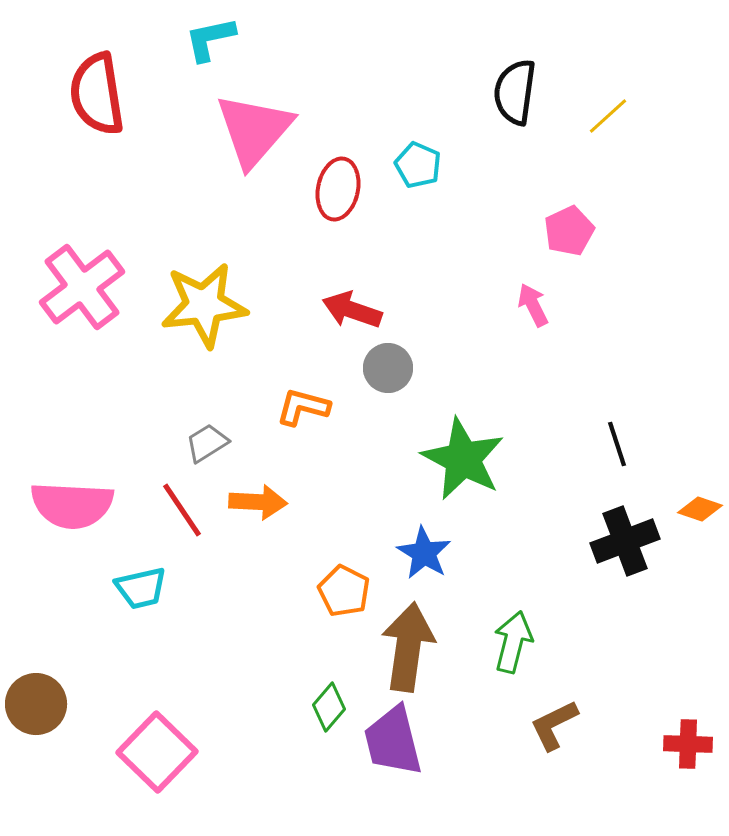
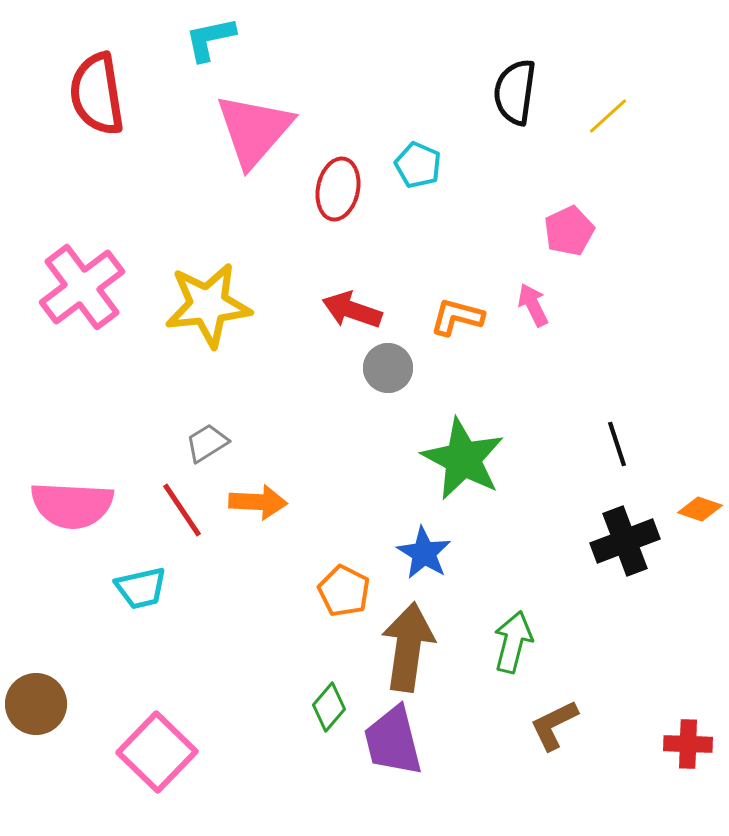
yellow star: moved 4 px right
orange L-shape: moved 154 px right, 90 px up
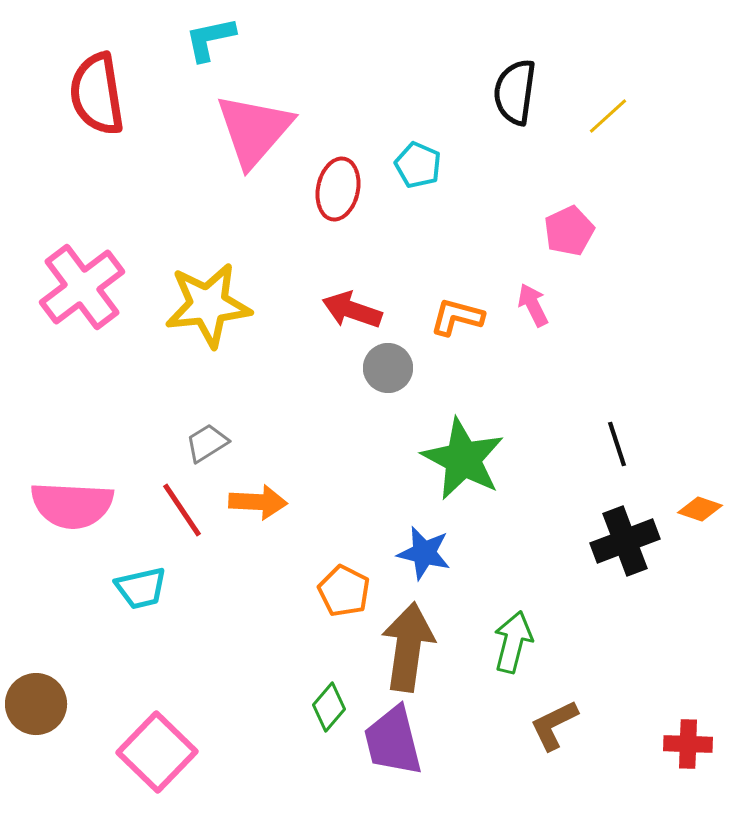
blue star: rotated 18 degrees counterclockwise
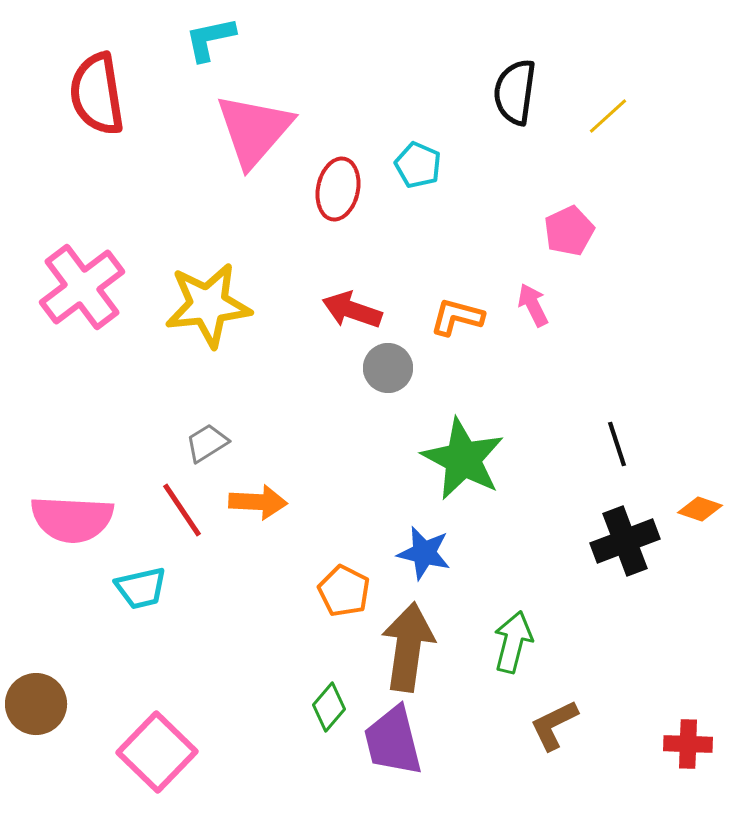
pink semicircle: moved 14 px down
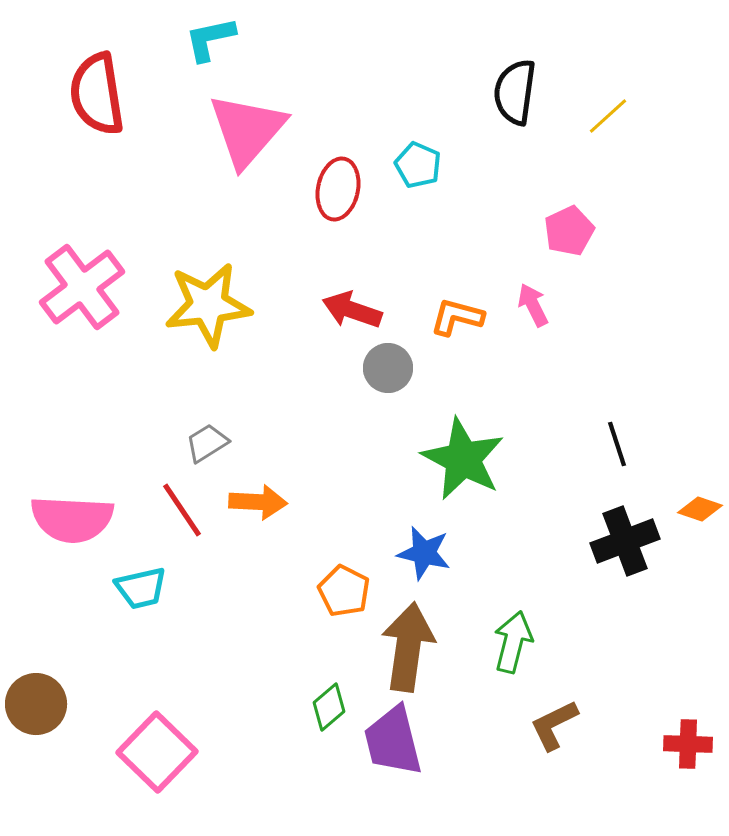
pink triangle: moved 7 px left
green diamond: rotated 9 degrees clockwise
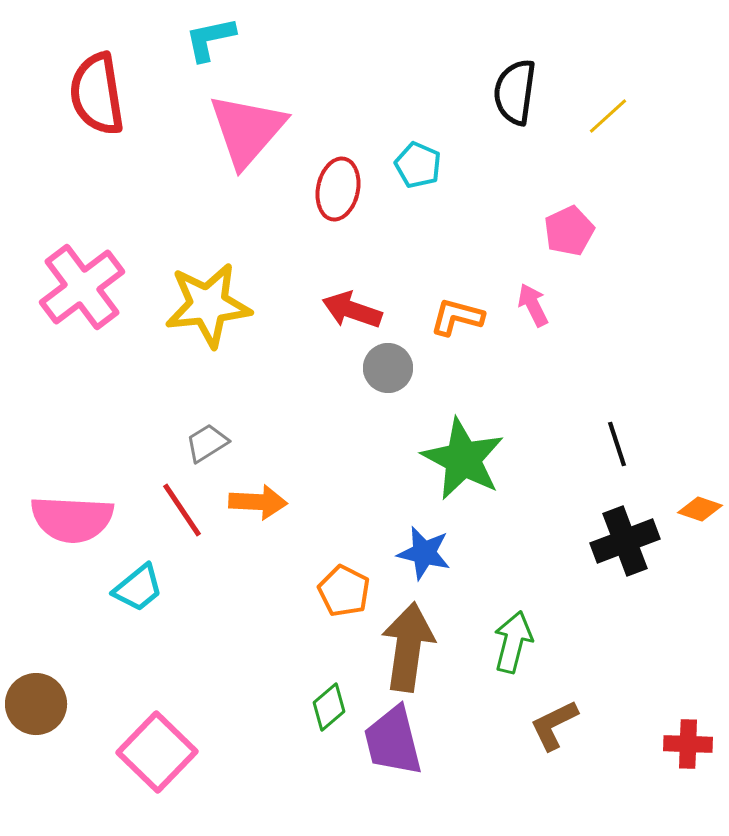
cyan trapezoid: moved 3 px left; rotated 26 degrees counterclockwise
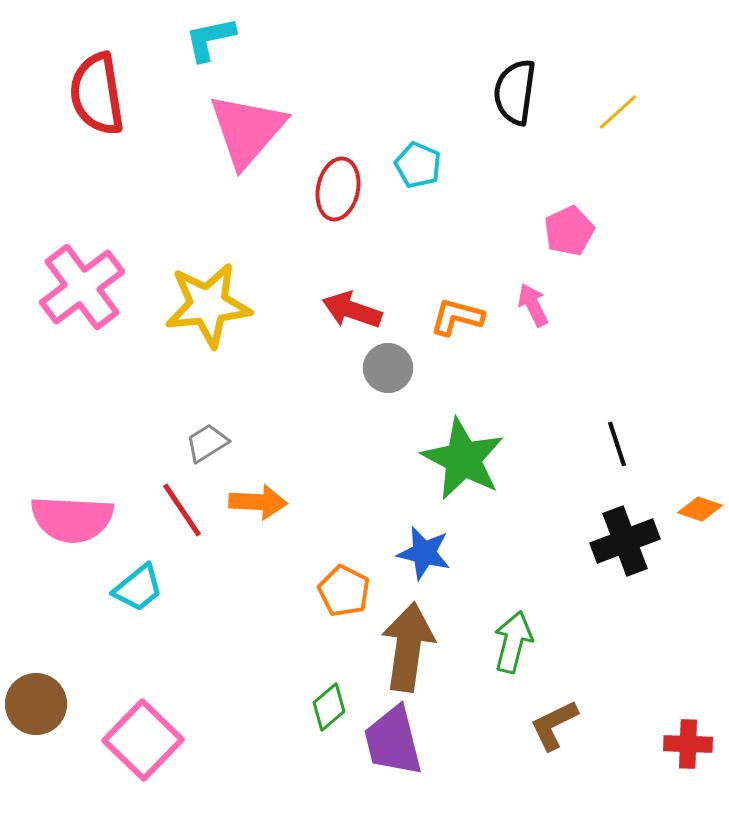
yellow line: moved 10 px right, 4 px up
pink square: moved 14 px left, 12 px up
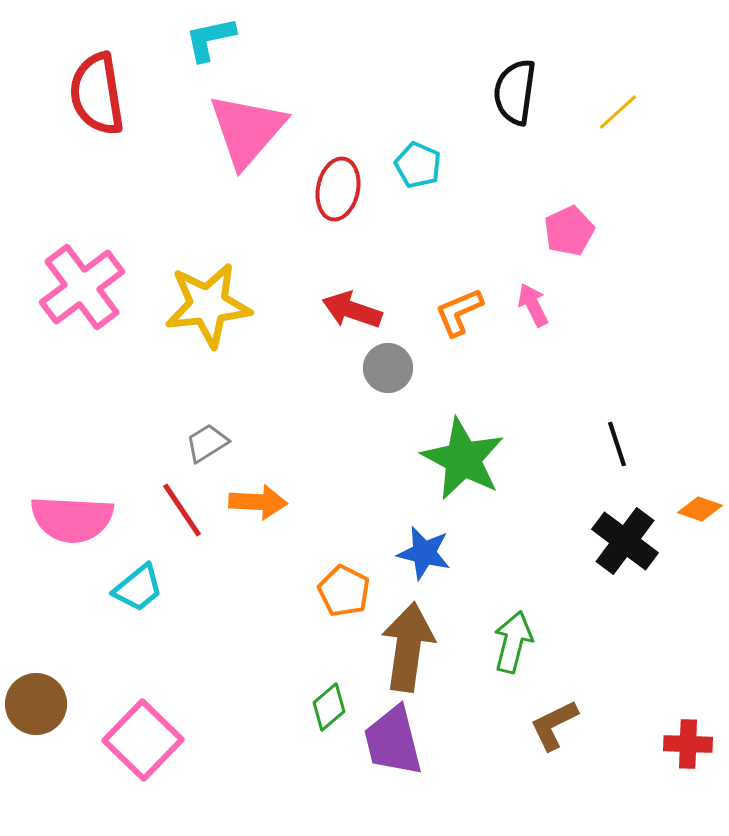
orange L-shape: moved 2 px right, 5 px up; rotated 38 degrees counterclockwise
black cross: rotated 32 degrees counterclockwise
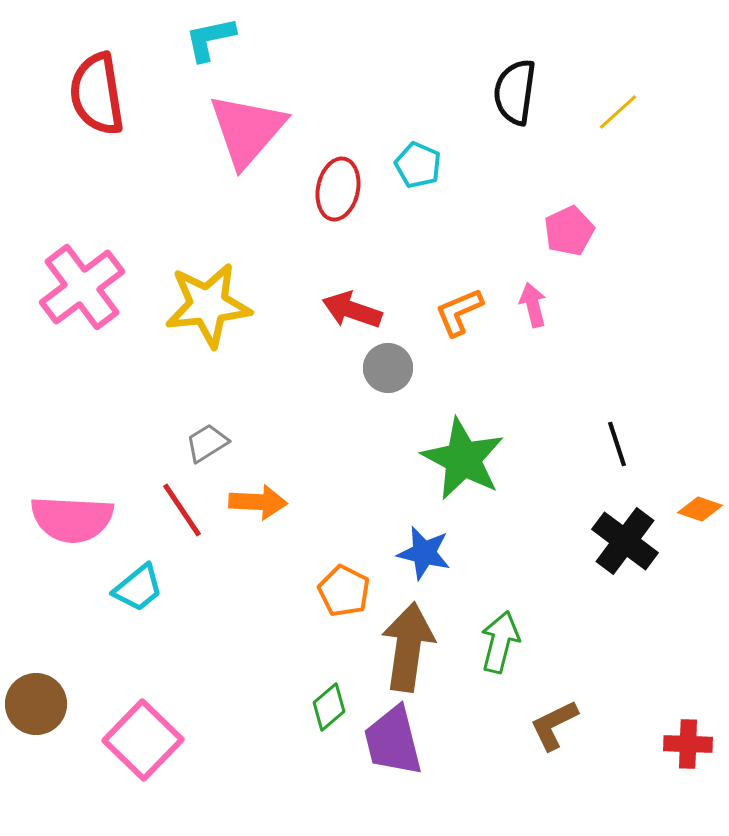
pink arrow: rotated 12 degrees clockwise
green arrow: moved 13 px left
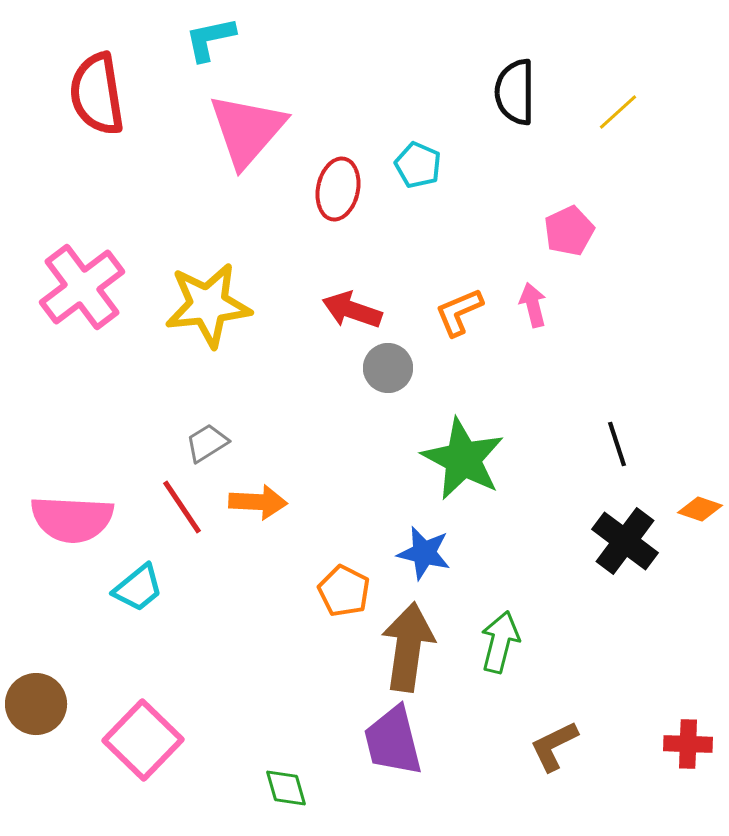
black semicircle: rotated 8 degrees counterclockwise
red line: moved 3 px up
green diamond: moved 43 px left, 81 px down; rotated 66 degrees counterclockwise
brown L-shape: moved 21 px down
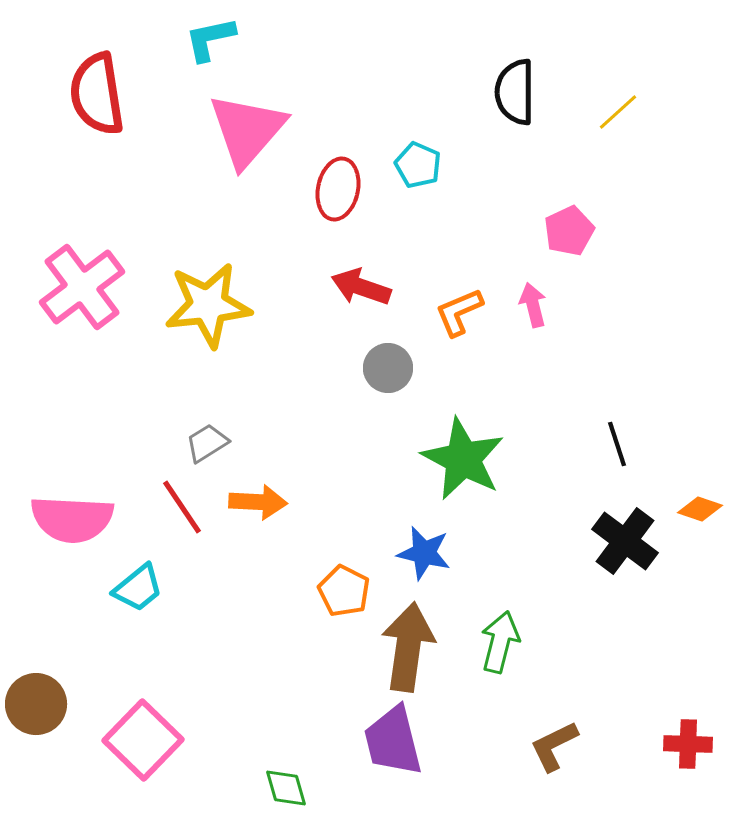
red arrow: moved 9 px right, 23 px up
